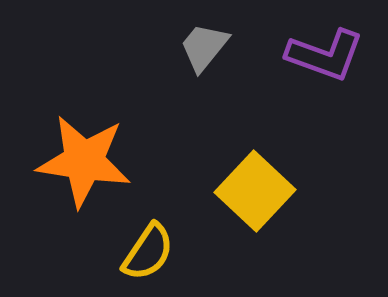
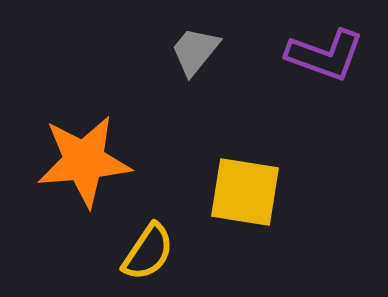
gray trapezoid: moved 9 px left, 4 px down
orange star: rotated 14 degrees counterclockwise
yellow square: moved 10 px left, 1 px down; rotated 34 degrees counterclockwise
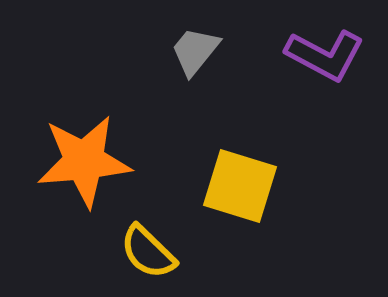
purple L-shape: rotated 8 degrees clockwise
yellow square: moved 5 px left, 6 px up; rotated 8 degrees clockwise
yellow semicircle: rotated 100 degrees clockwise
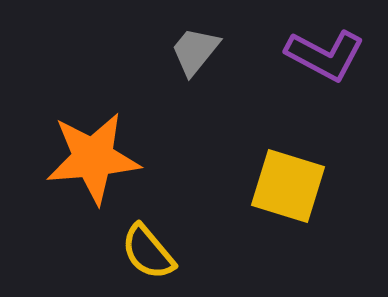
orange star: moved 9 px right, 3 px up
yellow square: moved 48 px right
yellow semicircle: rotated 6 degrees clockwise
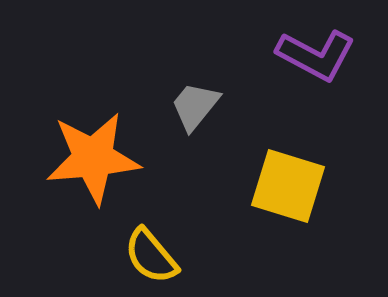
gray trapezoid: moved 55 px down
purple L-shape: moved 9 px left
yellow semicircle: moved 3 px right, 4 px down
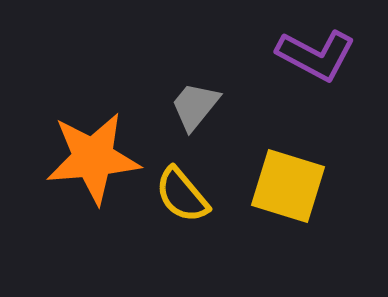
yellow semicircle: moved 31 px right, 61 px up
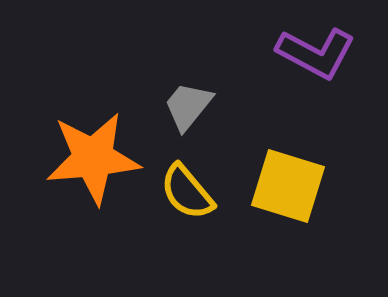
purple L-shape: moved 2 px up
gray trapezoid: moved 7 px left
yellow semicircle: moved 5 px right, 3 px up
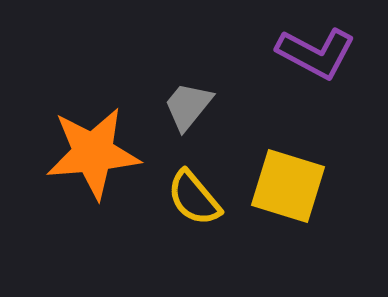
orange star: moved 5 px up
yellow semicircle: moved 7 px right, 6 px down
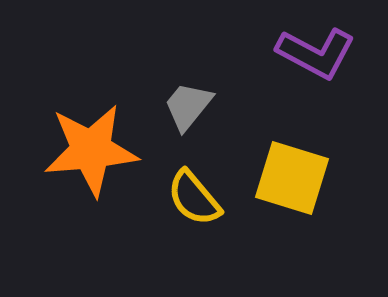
orange star: moved 2 px left, 3 px up
yellow square: moved 4 px right, 8 px up
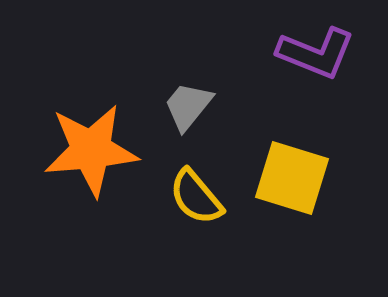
purple L-shape: rotated 6 degrees counterclockwise
yellow semicircle: moved 2 px right, 1 px up
